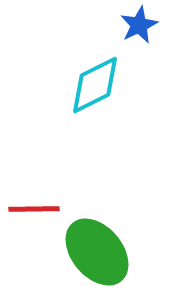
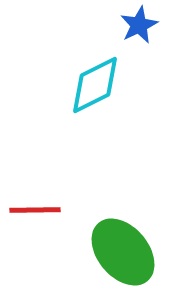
red line: moved 1 px right, 1 px down
green ellipse: moved 26 px right
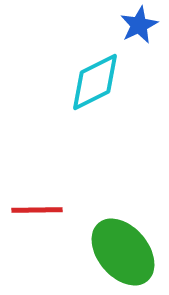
cyan diamond: moved 3 px up
red line: moved 2 px right
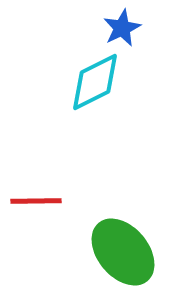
blue star: moved 17 px left, 3 px down
red line: moved 1 px left, 9 px up
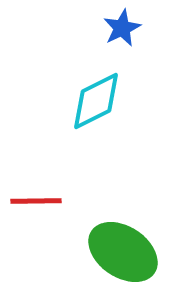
cyan diamond: moved 1 px right, 19 px down
green ellipse: rotated 16 degrees counterclockwise
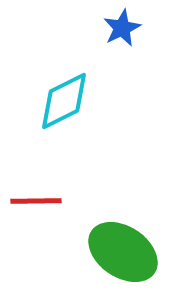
cyan diamond: moved 32 px left
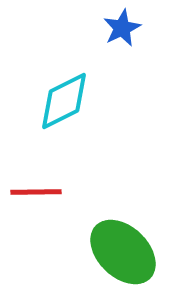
red line: moved 9 px up
green ellipse: rotated 10 degrees clockwise
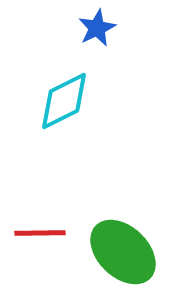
blue star: moved 25 px left
red line: moved 4 px right, 41 px down
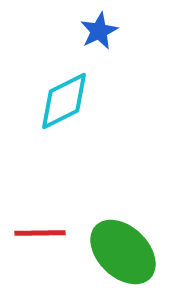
blue star: moved 2 px right, 3 px down
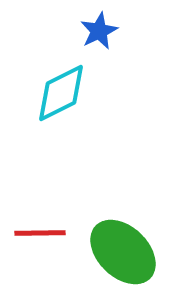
cyan diamond: moved 3 px left, 8 px up
